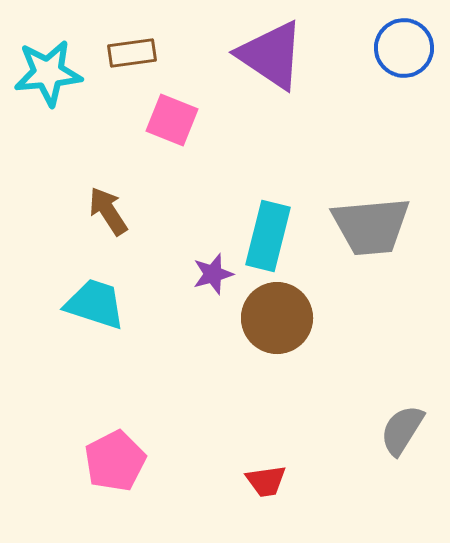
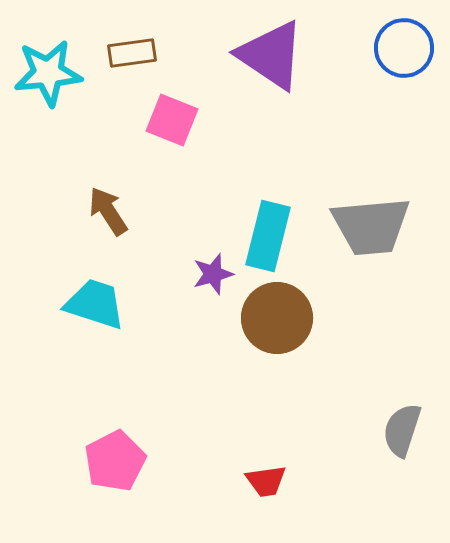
gray semicircle: rotated 14 degrees counterclockwise
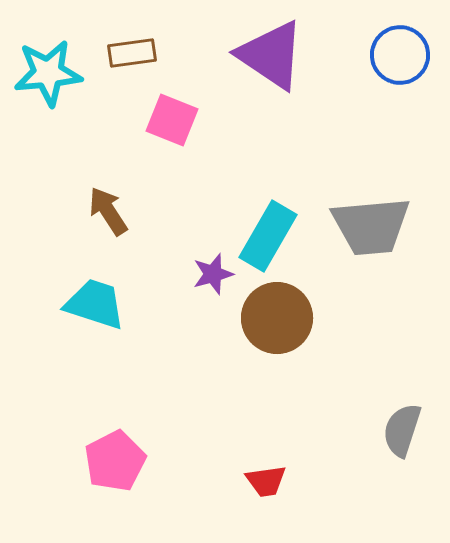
blue circle: moved 4 px left, 7 px down
cyan rectangle: rotated 16 degrees clockwise
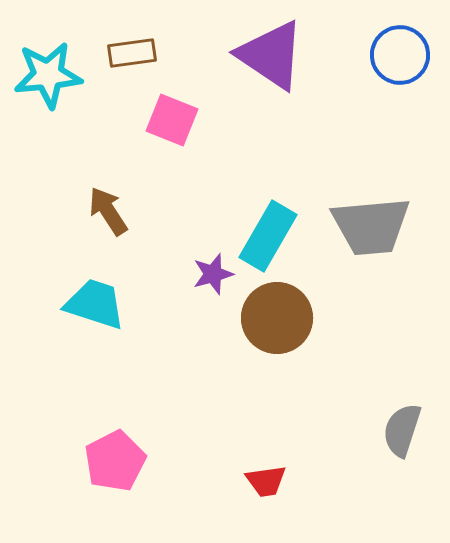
cyan star: moved 2 px down
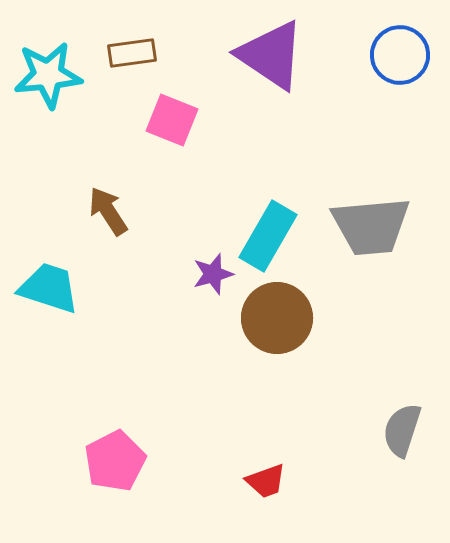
cyan trapezoid: moved 46 px left, 16 px up
red trapezoid: rotated 12 degrees counterclockwise
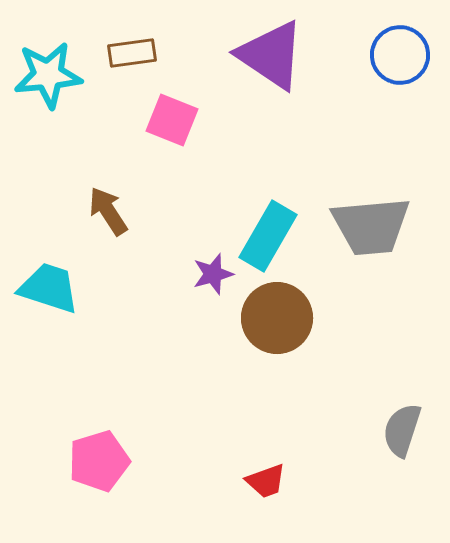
pink pentagon: moved 16 px left; rotated 10 degrees clockwise
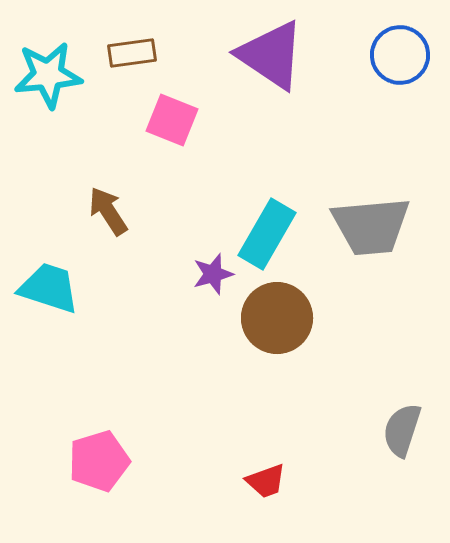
cyan rectangle: moved 1 px left, 2 px up
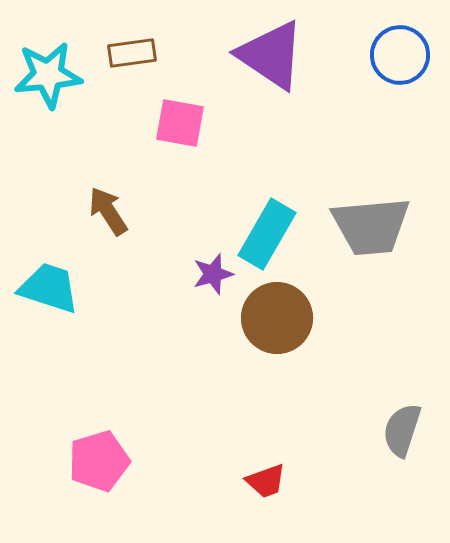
pink square: moved 8 px right, 3 px down; rotated 12 degrees counterclockwise
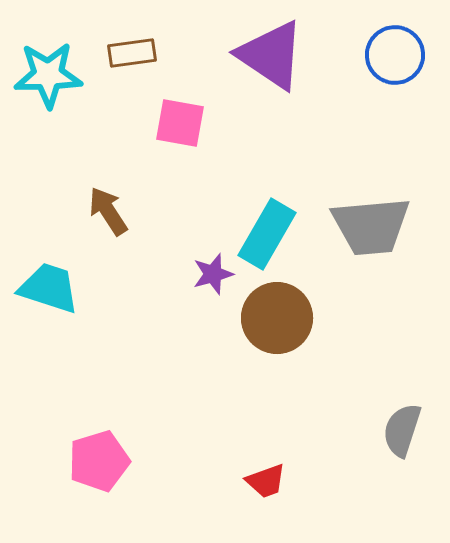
blue circle: moved 5 px left
cyan star: rotated 4 degrees clockwise
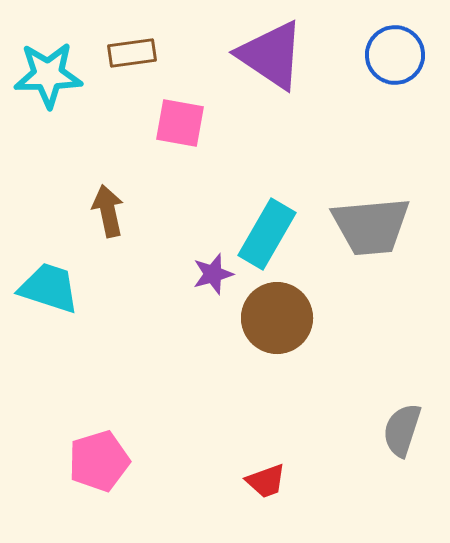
brown arrow: rotated 21 degrees clockwise
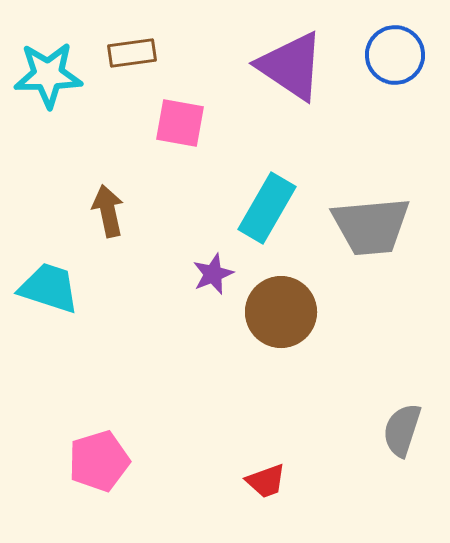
purple triangle: moved 20 px right, 11 px down
cyan rectangle: moved 26 px up
purple star: rotated 6 degrees counterclockwise
brown circle: moved 4 px right, 6 px up
